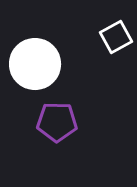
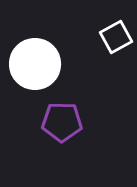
purple pentagon: moved 5 px right
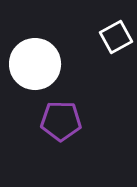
purple pentagon: moved 1 px left, 1 px up
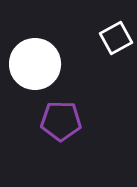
white square: moved 1 px down
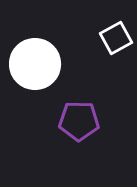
purple pentagon: moved 18 px right
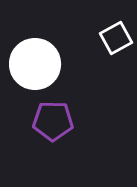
purple pentagon: moved 26 px left
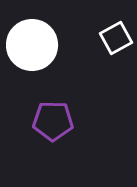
white circle: moved 3 px left, 19 px up
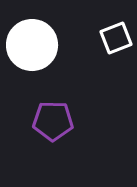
white square: rotated 8 degrees clockwise
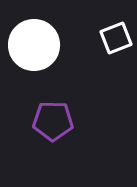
white circle: moved 2 px right
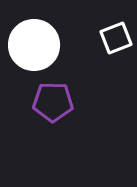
purple pentagon: moved 19 px up
